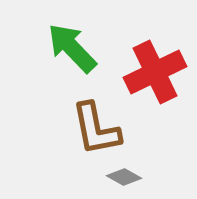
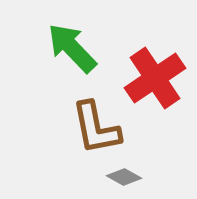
red cross: moved 6 px down; rotated 8 degrees counterclockwise
brown L-shape: moved 1 px up
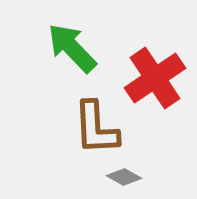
brown L-shape: rotated 8 degrees clockwise
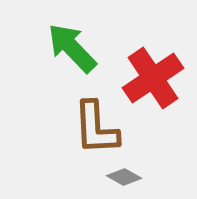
red cross: moved 2 px left
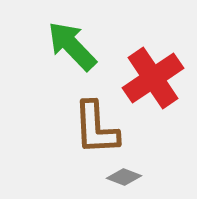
green arrow: moved 2 px up
gray diamond: rotated 8 degrees counterclockwise
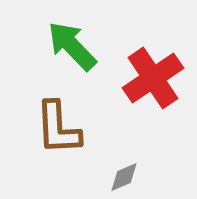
brown L-shape: moved 38 px left
gray diamond: rotated 44 degrees counterclockwise
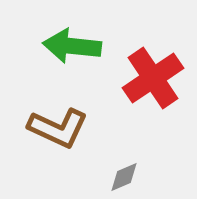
green arrow: rotated 40 degrees counterclockwise
brown L-shape: rotated 62 degrees counterclockwise
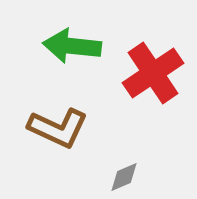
red cross: moved 5 px up
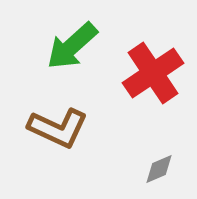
green arrow: rotated 48 degrees counterclockwise
gray diamond: moved 35 px right, 8 px up
